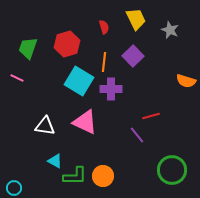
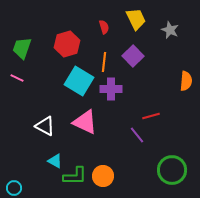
green trapezoid: moved 6 px left
orange semicircle: rotated 102 degrees counterclockwise
white triangle: rotated 20 degrees clockwise
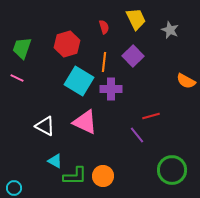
orange semicircle: rotated 114 degrees clockwise
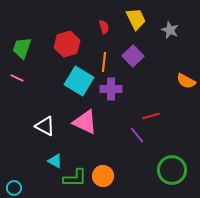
green L-shape: moved 2 px down
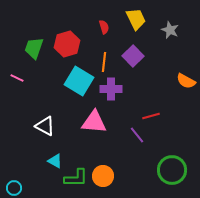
green trapezoid: moved 12 px right
pink triangle: moved 9 px right; rotated 20 degrees counterclockwise
green L-shape: moved 1 px right
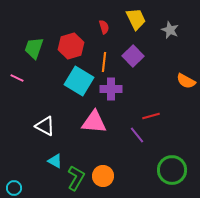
red hexagon: moved 4 px right, 2 px down
green L-shape: rotated 60 degrees counterclockwise
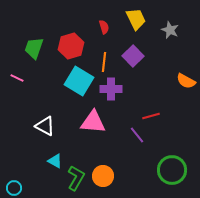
pink triangle: moved 1 px left
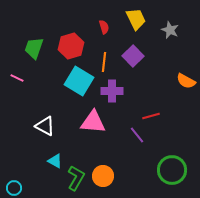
purple cross: moved 1 px right, 2 px down
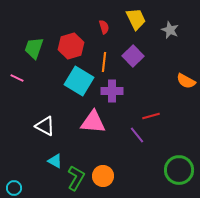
green circle: moved 7 px right
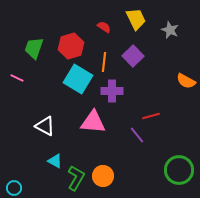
red semicircle: rotated 40 degrees counterclockwise
cyan square: moved 1 px left, 2 px up
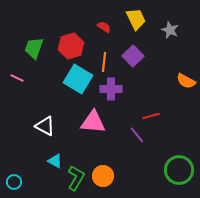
purple cross: moved 1 px left, 2 px up
cyan circle: moved 6 px up
